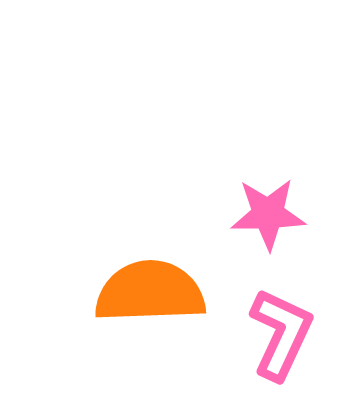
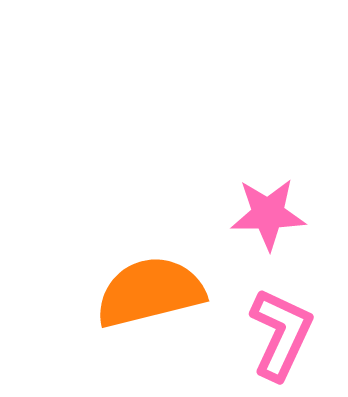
orange semicircle: rotated 12 degrees counterclockwise
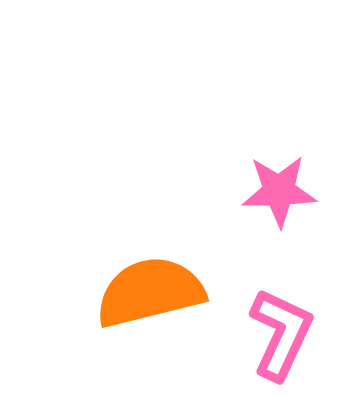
pink star: moved 11 px right, 23 px up
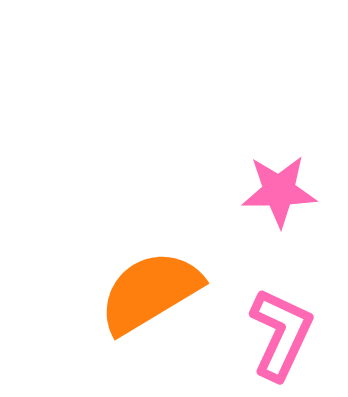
orange semicircle: rotated 17 degrees counterclockwise
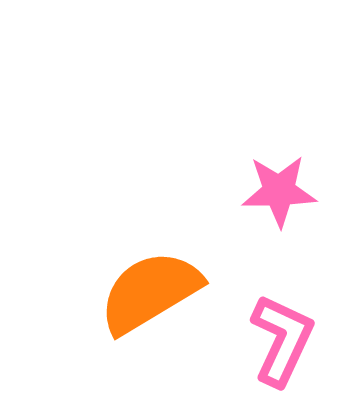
pink L-shape: moved 1 px right, 6 px down
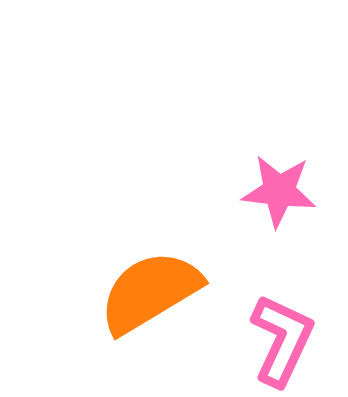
pink star: rotated 8 degrees clockwise
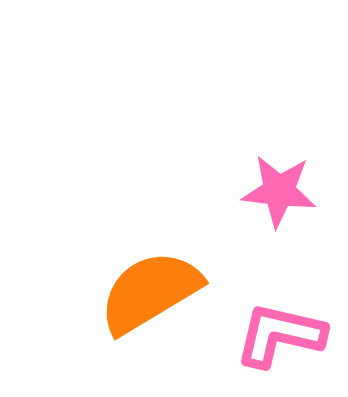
pink L-shape: moved 2 px left, 5 px up; rotated 102 degrees counterclockwise
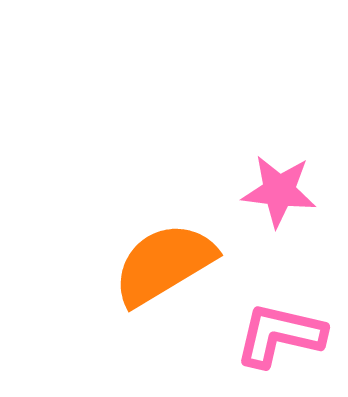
orange semicircle: moved 14 px right, 28 px up
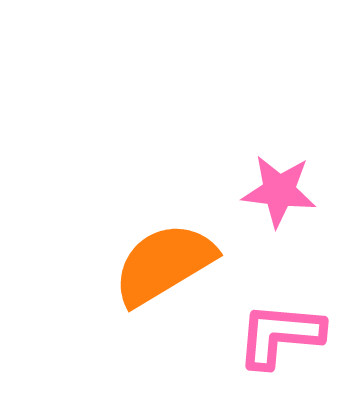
pink L-shape: rotated 8 degrees counterclockwise
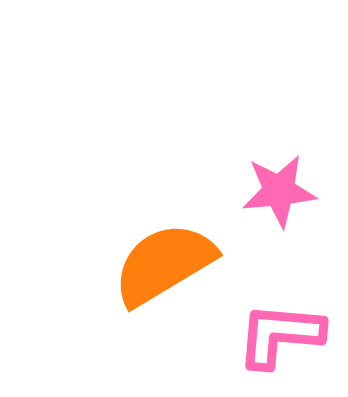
pink star: rotated 12 degrees counterclockwise
